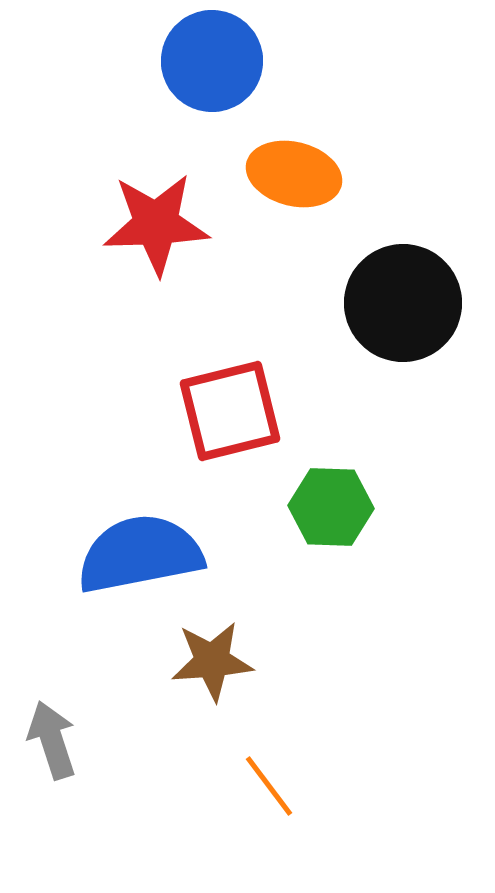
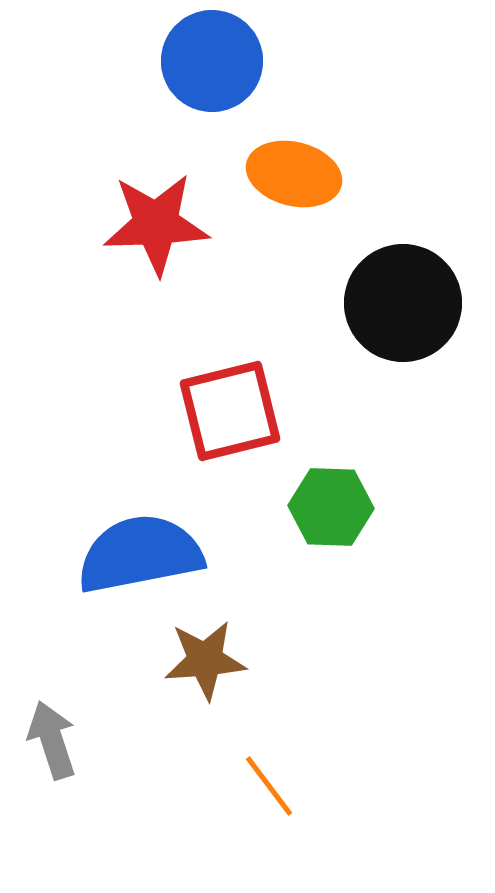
brown star: moved 7 px left, 1 px up
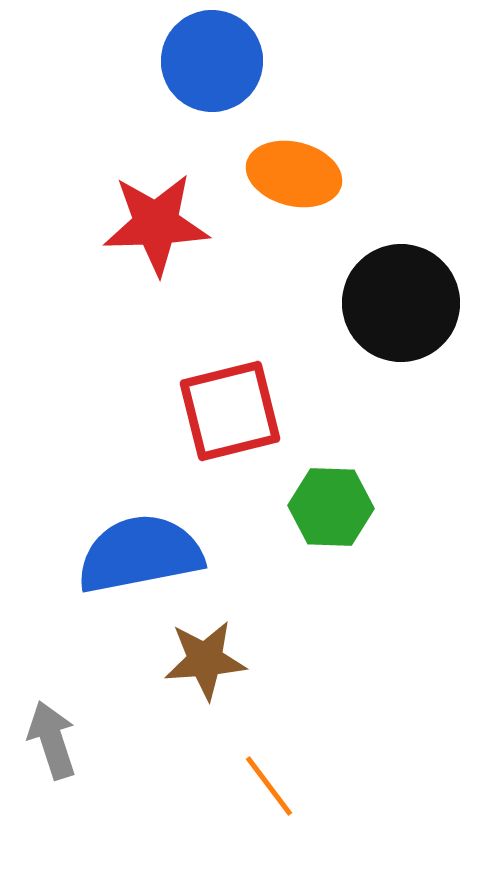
black circle: moved 2 px left
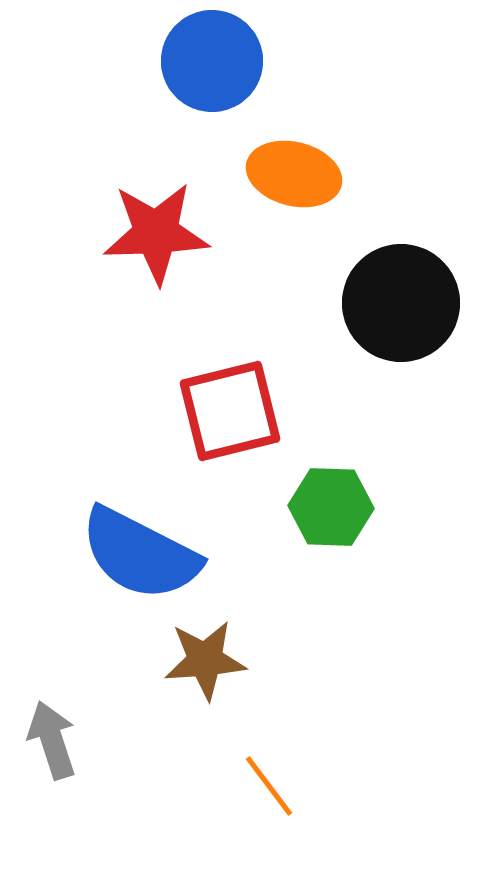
red star: moved 9 px down
blue semicircle: rotated 142 degrees counterclockwise
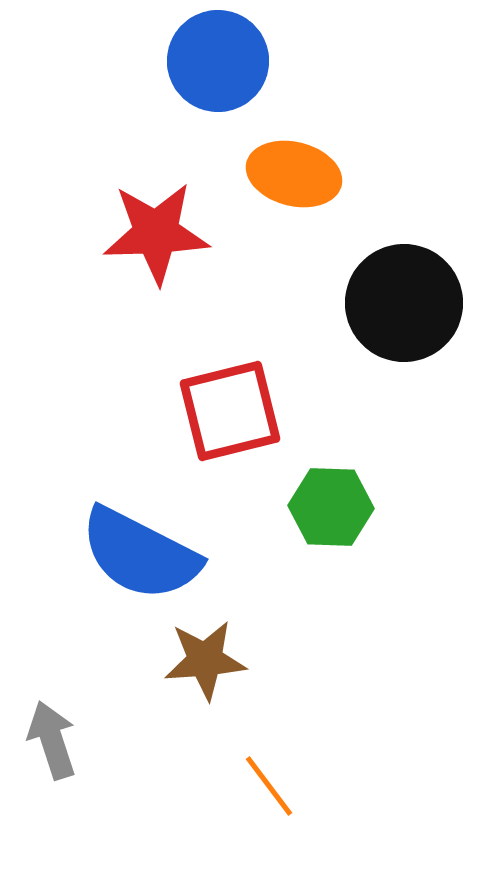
blue circle: moved 6 px right
black circle: moved 3 px right
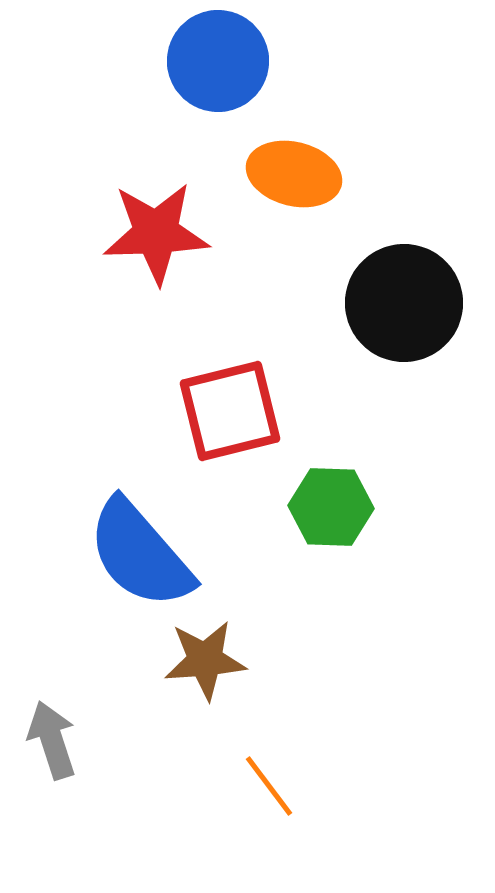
blue semicircle: rotated 22 degrees clockwise
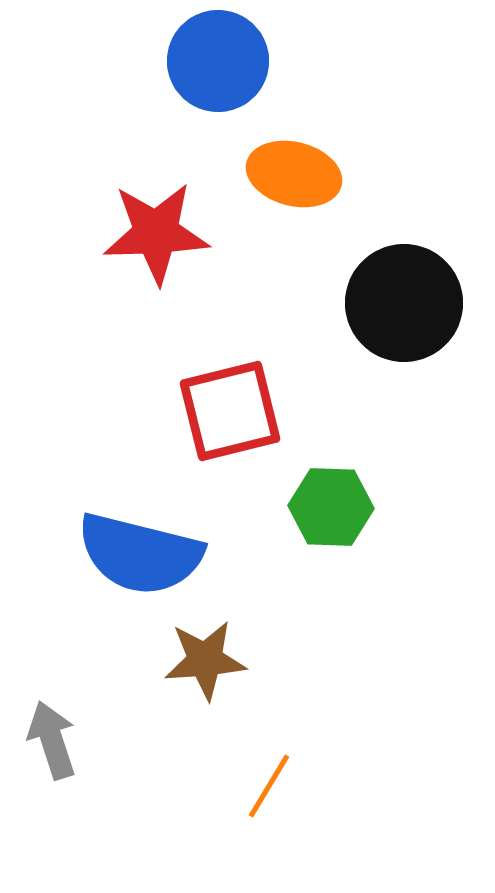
blue semicircle: rotated 35 degrees counterclockwise
orange line: rotated 68 degrees clockwise
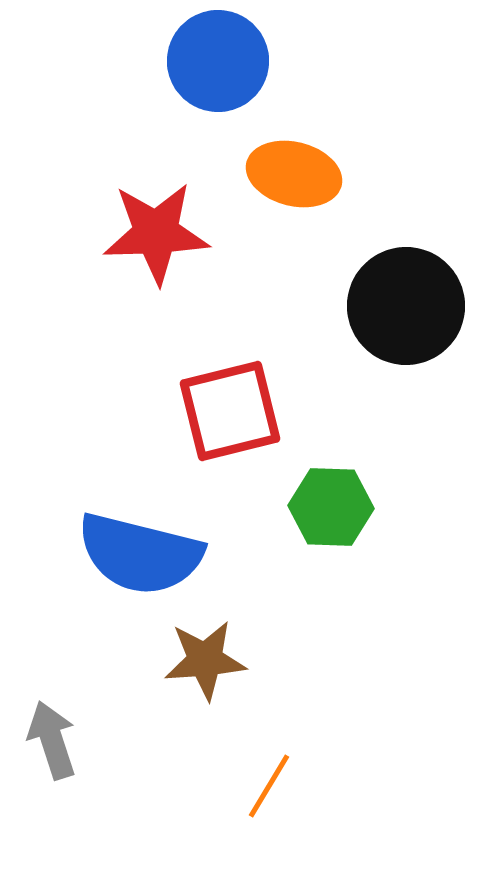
black circle: moved 2 px right, 3 px down
